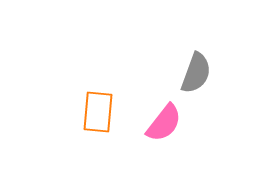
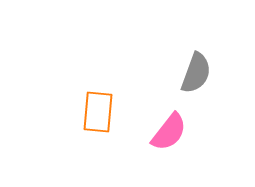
pink semicircle: moved 5 px right, 9 px down
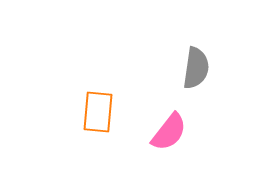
gray semicircle: moved 5 px up; rotated 12 degrees counterclockwise
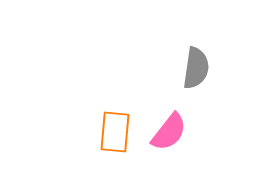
orange rectangle: moved 17 px right, 20 px down
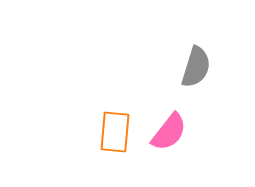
gray semicircle: moved 1 px up; rotated 9 degrees clockwise
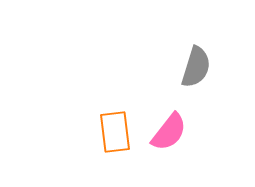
orange rectangle: rotated 12 degrees counterclockwise
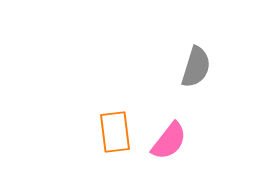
pink semicircle: moved 9 px down
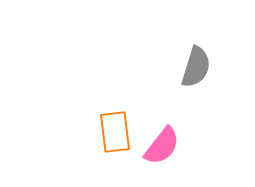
pink semicircle: moved 7 px left, 5 px down
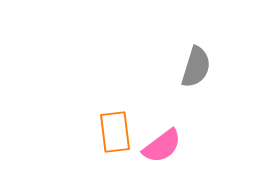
pink semicircle: rotated 15 degrees clockwise
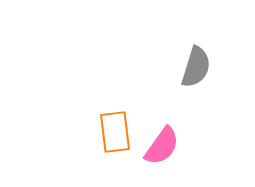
pink semicircle: rotated 18 degrees counterclockwise
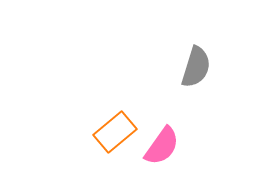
orange rectangle: rotated 57 degrees clockwise
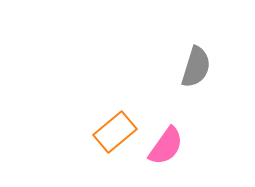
pink semicircle: moved 4 px right
